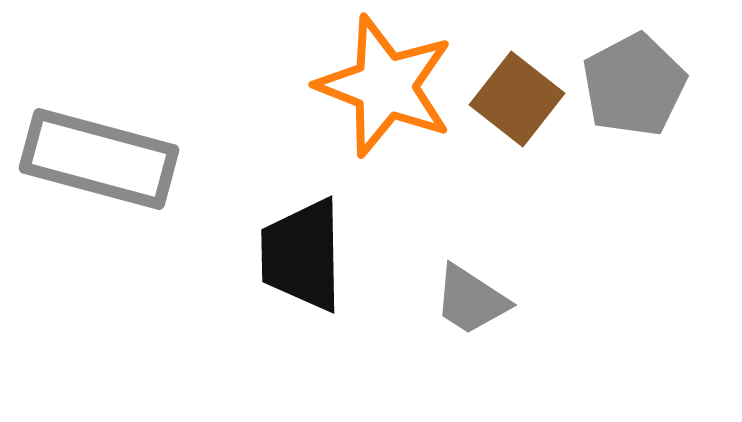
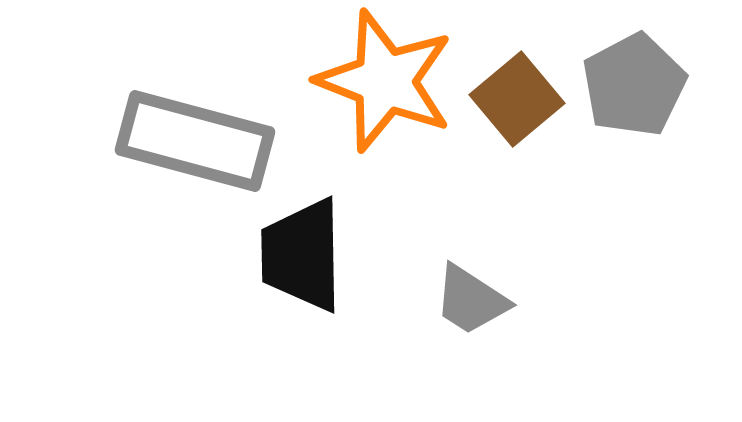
orange star: moved 5 px up
brown square: rotated 12 degrees clockwise
gray rectangle: moved 96 px right, 18 px up
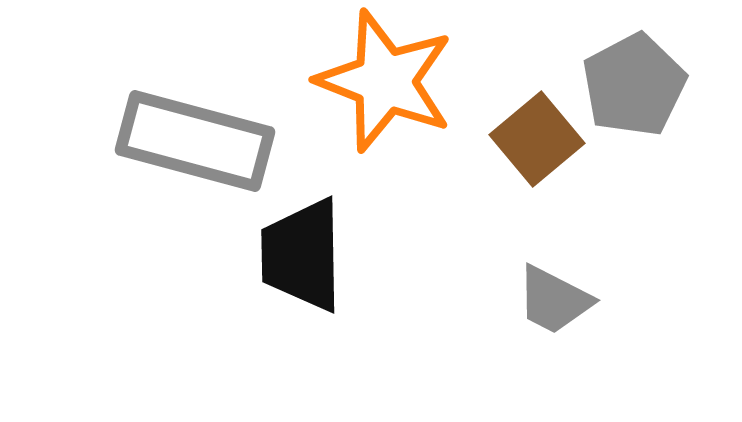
brown square: moved 20 px right, 40 px down
gray trapezoid: moved 83 px right; rotated 6 degrees counterclockwise
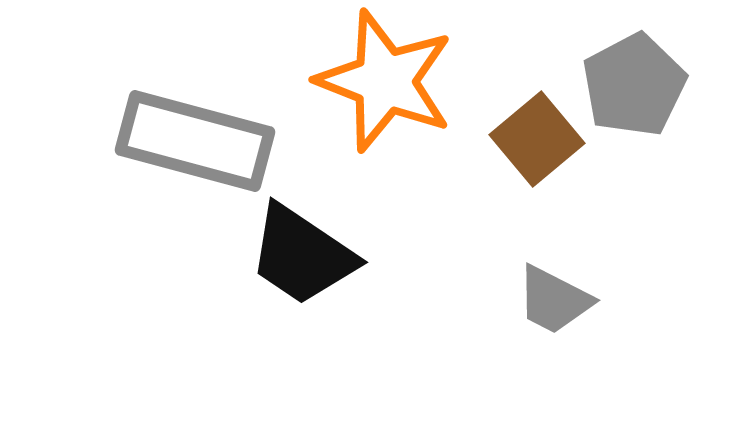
black trapezoid: rotated 55 degrees counterclockwise
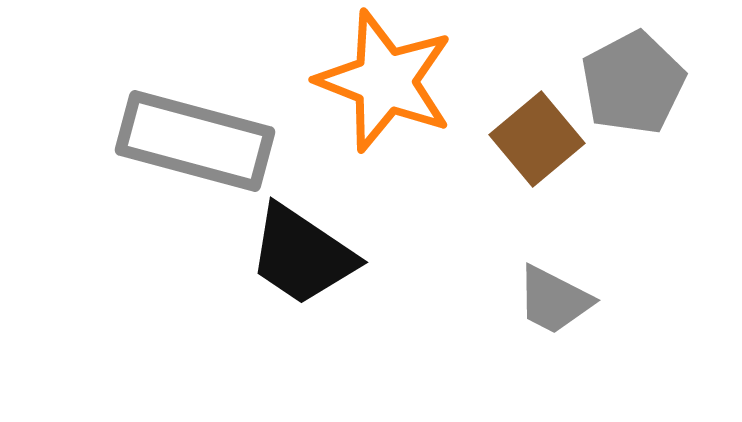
gray pentagon: moved 1 px left, 2 px up
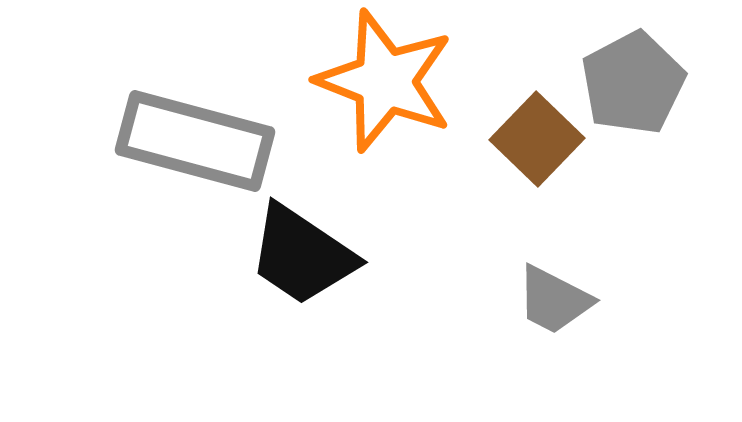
brown square: rotated 6 degrees counterclockwise
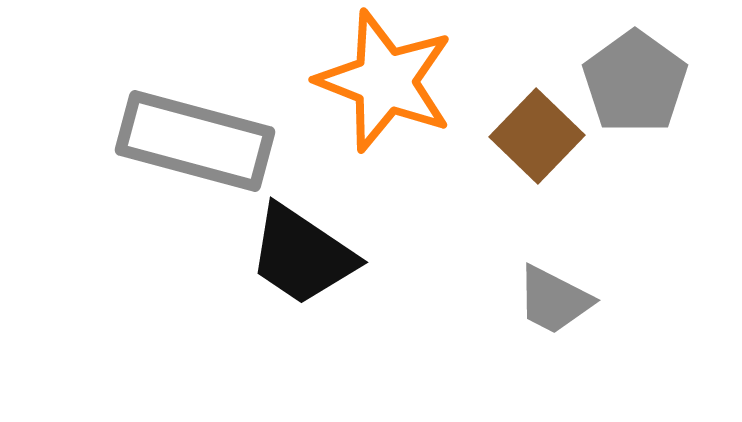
gray pentagon: moved 2 px right, 1 px up; rotated 8 degrees counterclockwise
brown square: moved 3 px up
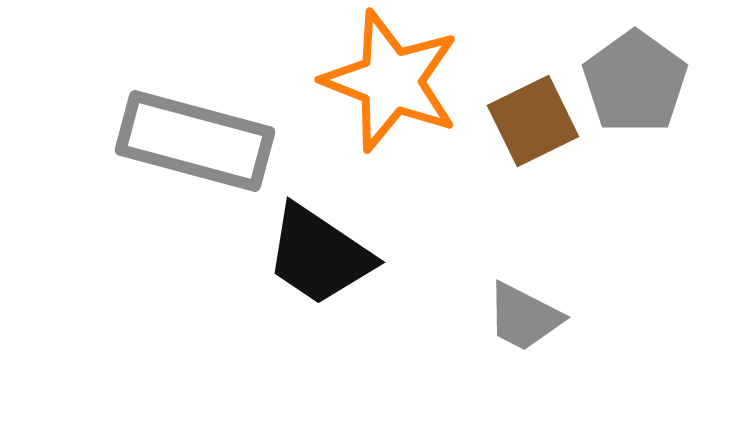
orange star: moved 6 px right
brown square: moved 4 px left, 15 px up; rotated 20 degrees clockwise
black trapezoid: moved 17 px right
gray trapezoid: moved 30 px left, 17 px down
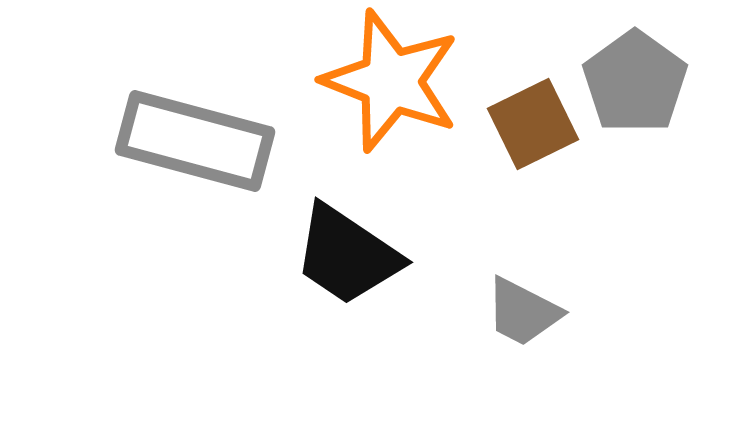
brown square: moved 3 px down
black trapezoid: moved 28 px right
gray trapezoid: moved 1 px left, 5 px up
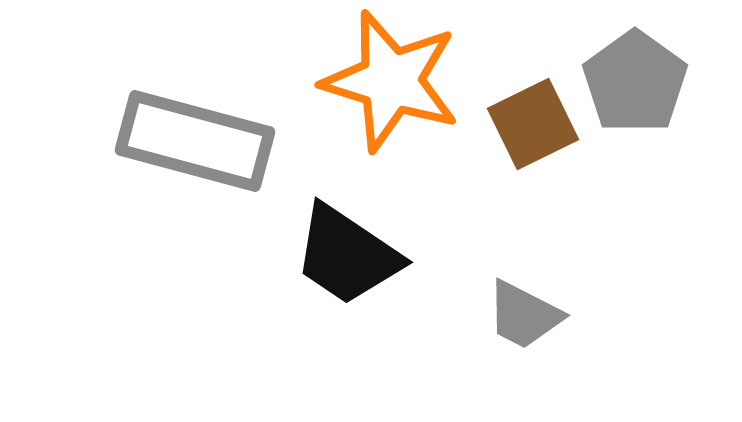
orange star: rotated 4 degrees counterclockwise
gray trapezoid: moved 1 px right, 3 px down
